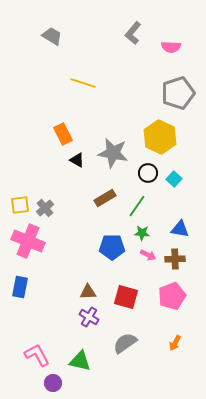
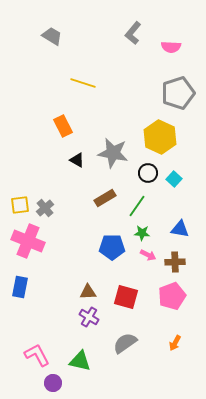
orange rectangle: moved 8 px up
brown cross: moved 3 px down
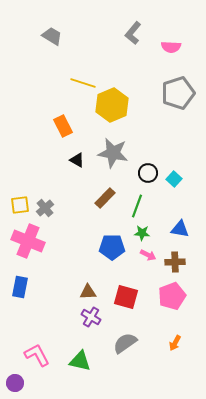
yellow hexagon: moved 48 px left, 32 px up; rotated 12 degrees clockwise
brown rectangle: rotated 15 degrees counterclockwise
green line: rotated 15 degrees counterclockwise
purple cross: moved 2 px right
purple circle: moved 38 px left
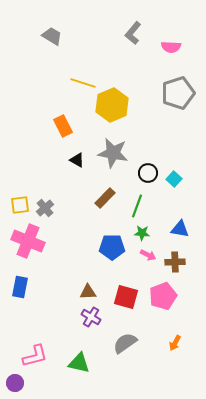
pink pentagon: moved 9 px left
pink L-shape: moved 2 px left, 1 px down; rotated 104 degrees clockwise
green triangle: moved 1 px left, 2 px down
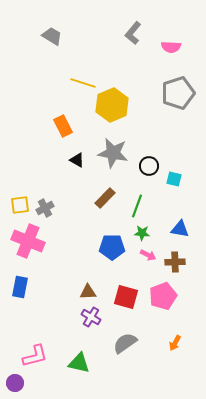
black circle: moved 1 px right, 7 px up
cyan square: rotated 28 degrees counterclockwise
gray cross: rotated 12 degrees clockwise
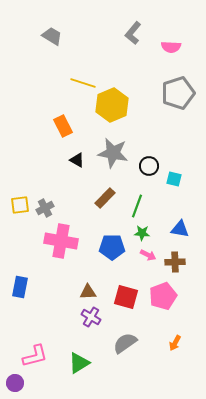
pink cross: moved 33 px right; rotated 12 degrees counterclockwise
green triangle: rotated 45 degrees counterclockwise
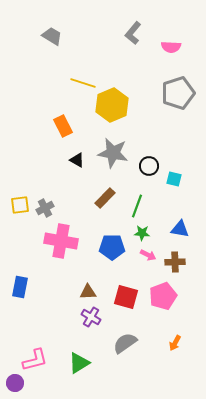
pink L-shape: moved 4 px down
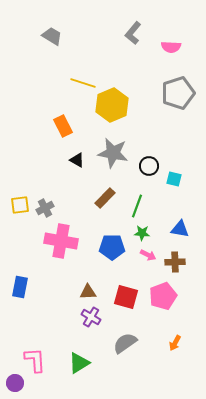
pink L-shape: rotated 80 degrees counterclockwise
